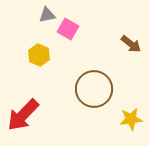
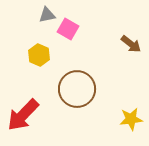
brown circle: moved 17 px left
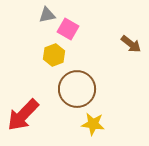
yellow hexagon: moved 15 px right; rotated 15 degrees clockwise
yellow star: moved 38 px left, 5 px down; rotated 15 degrees clockwise
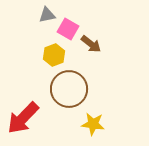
brown arrow: moved 40 px left
brown circle: moved 8 px left
red arrow: moved 3 px down
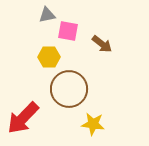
pink square: moved 2 px down; rotated 20 degrees counterclockwise
brown arrow: moved 11 px right
yellow hexagon: moved 5 px left, 2 px down; rotated 20 degrees clockwise
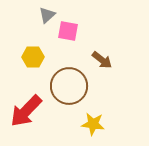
gray triangle: rotated 30 degrees counterclockwise
brown arrow: moved 16 px down
yellow hexagon: moved 16 px left
brown circle: moved 3 px up
red arrow: moved 3 px right, 7 px up
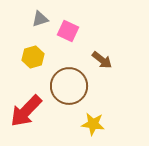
gray triangle: moved 7 px left, 4 px down; rotated 24 degrees clockwise
pink square: rotated 15 degrees clockwise
yellow hexagon: rotated 15 degrees counterclockwise
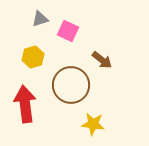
brown circle: moved 2 px right, 1 px up
red arrow: moved 1 px left, 7 px up; rotated 129 degrees clockwise
